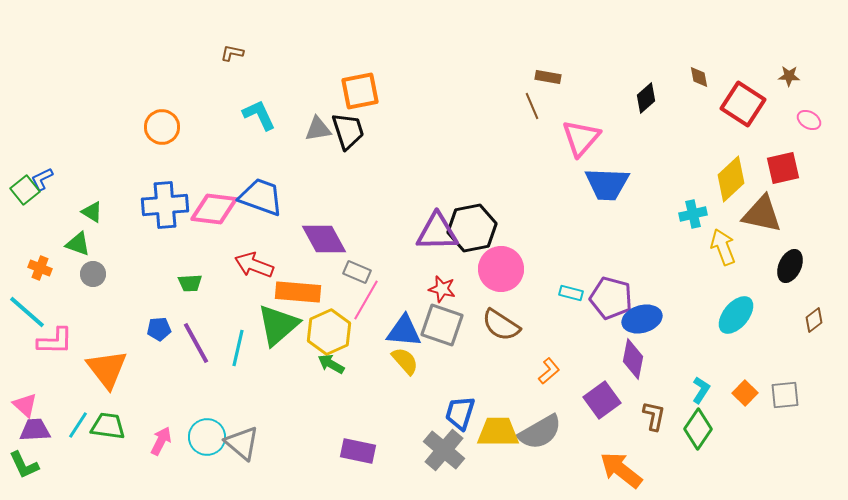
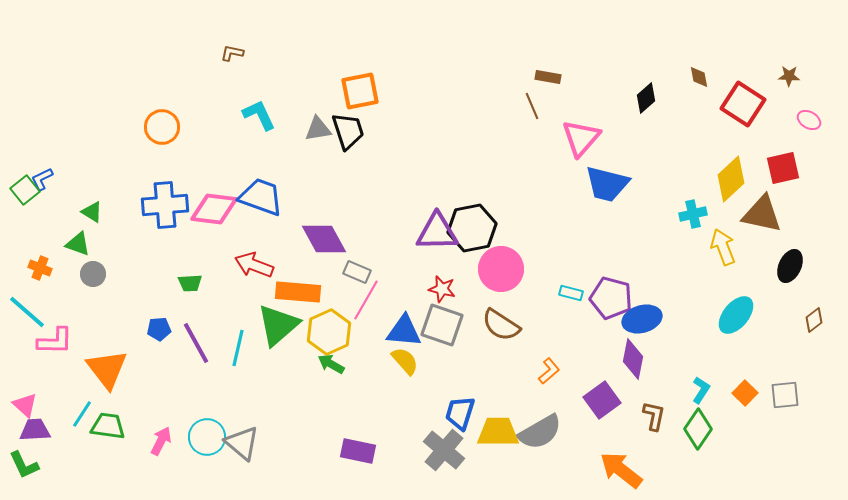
blue trapezoid at (607, 184): rotated 12 degrees clockwise
cyan line at (78, 425): moved 4 px right, 11 px up
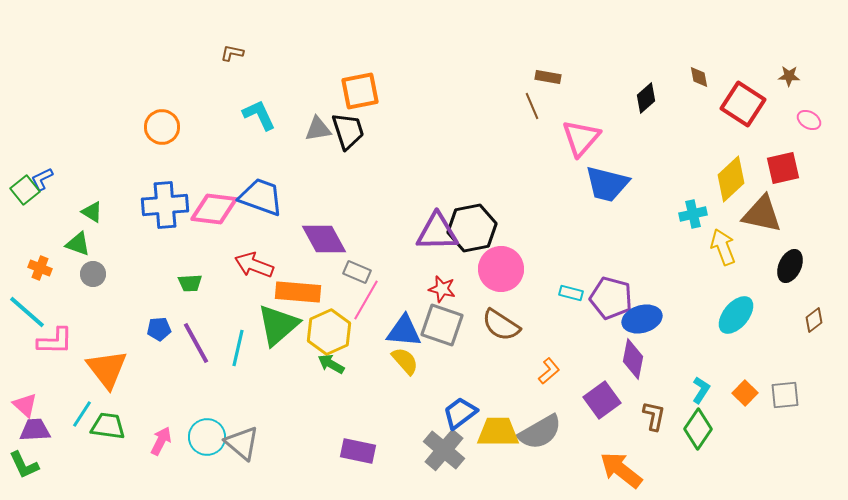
blue trapezoid at (460, 413): rotated 36 degrees clockwise
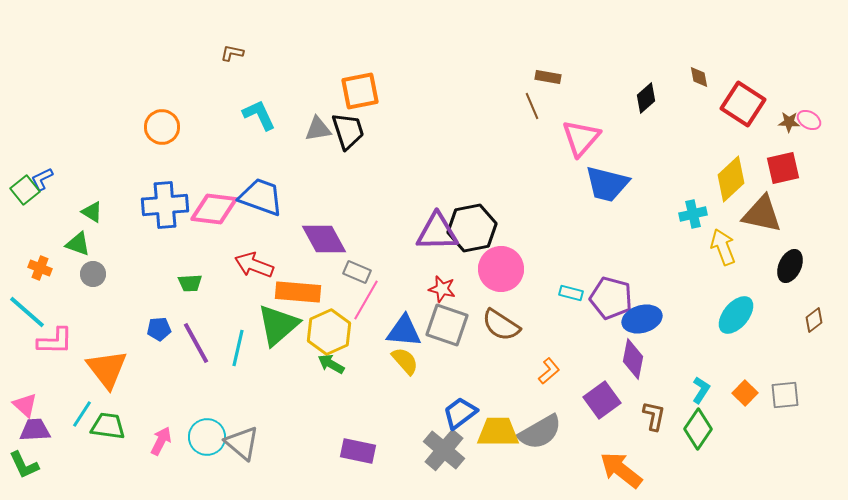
brown star at (789, 76): moved 46 px down
gray square at (442, 325): moved 5 px right
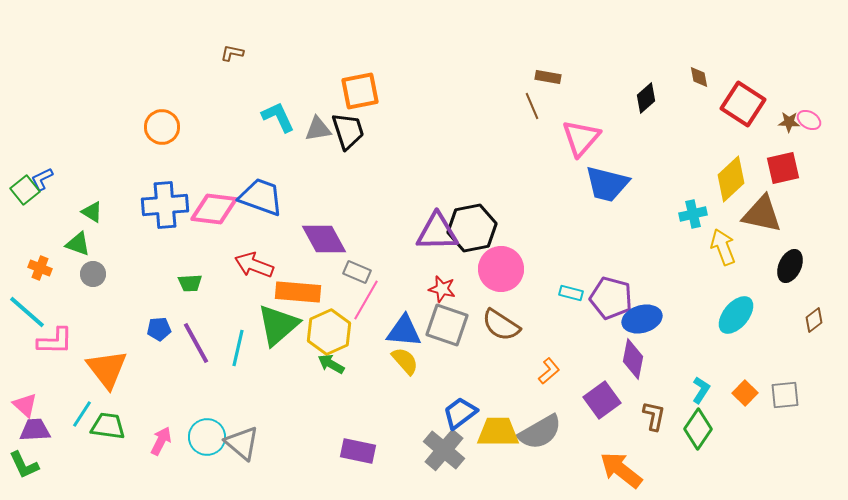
cyan L-shape at (259, 115): moved 19 px right, 2 px down
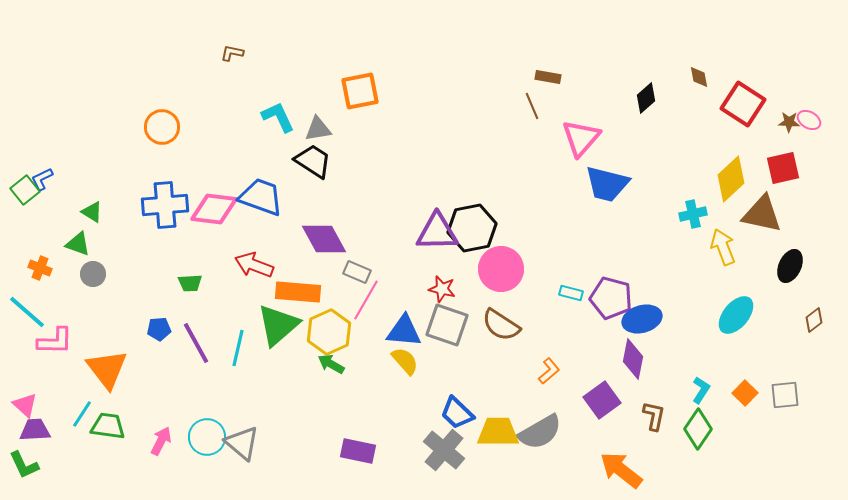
black trapezoid at (348, 131): moved 35 px left, 30 px down; rotated 39 degrees counterclockwise
blue trapezoid at (460, 413): moved 3 px left; rotated 99 degrees counterclockwise
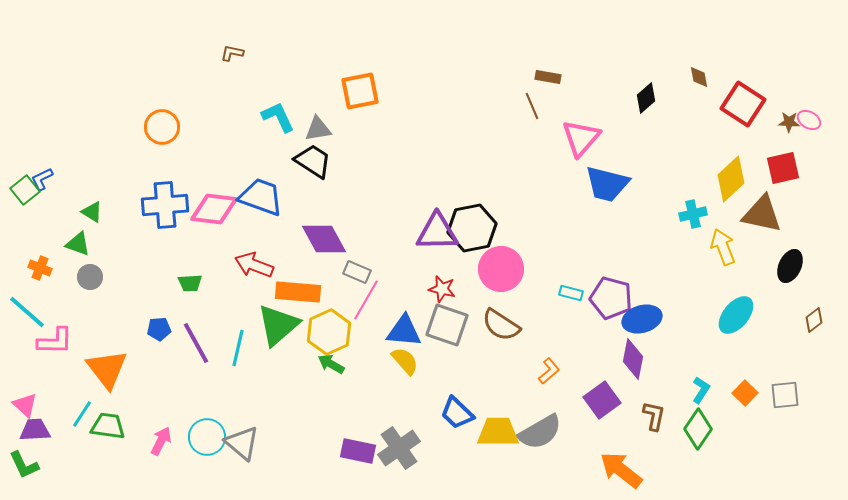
gray circle at (93, 274): moved 3 px left, 3 px down
gray cross at (444, 450): moved 45 px left, 2 px up; rotated 15 degrees clockwise
